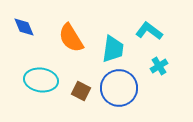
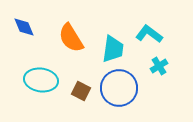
cyan L-shape: moved 3 px down
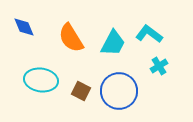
cyan trapezoid: moved 6 px up; rotated 20 degrees clockwise
blue circle: moved 3 px down
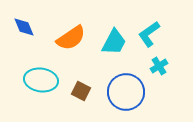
cyan L-shape: rotated 72 degrees counterclockwise
orange semicircle: rotated 92 degrees counterclockwise
cyan trapezoid: moved 1 px right, 1 px up
blue circle: moved 7 px right, 1 px down
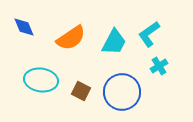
blue circle: moved 4 px left
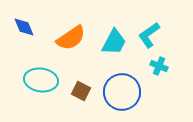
cyan L-shape: moved 1 px down
cyan cross: rotated 36 degrees counterclockwise
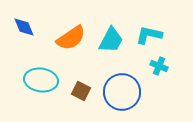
cyan L-shape: rotated 48 degrees clockwise
cyan trapezoid: moved 3 px left, 2 px up
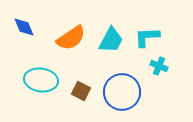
cyan L-shape: moved 2 px left, 2 px down; rotated 16 degrees counterclockwise
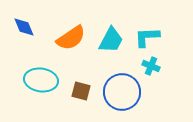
cyan cross: moved 8 px left
brown square: rotated 12 degrees counterclockwise
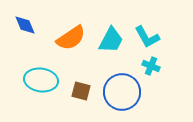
blue diamond: moved 1 px right, 2 px up
cyan L-shape: rotated 116 degrees counterclockwise
